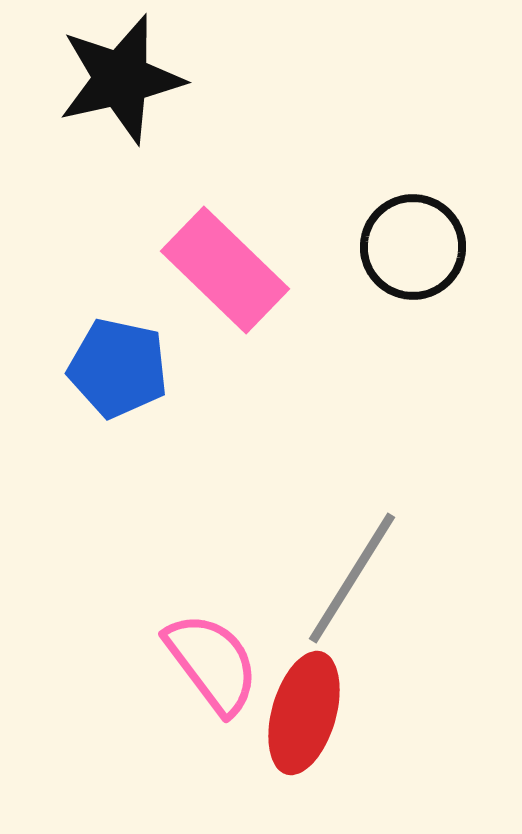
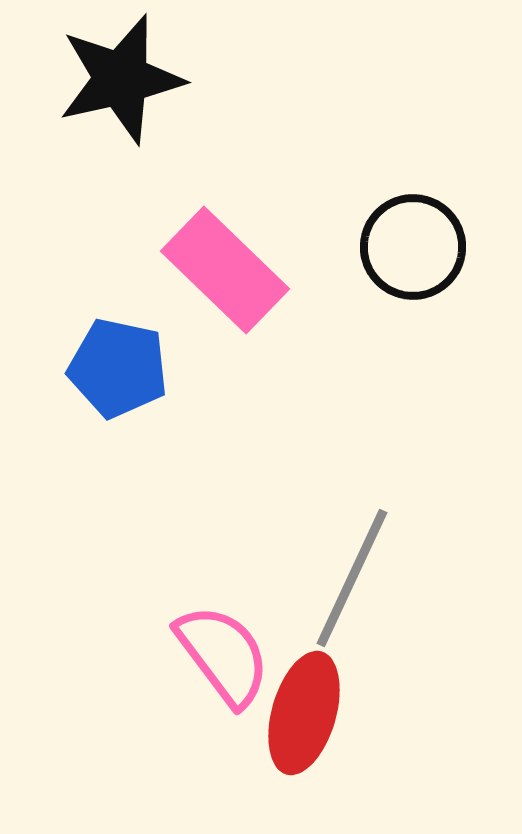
gray line: rotated 7 degrees counterclockwise
pink semicircle: moved 11 px right, 8 px up
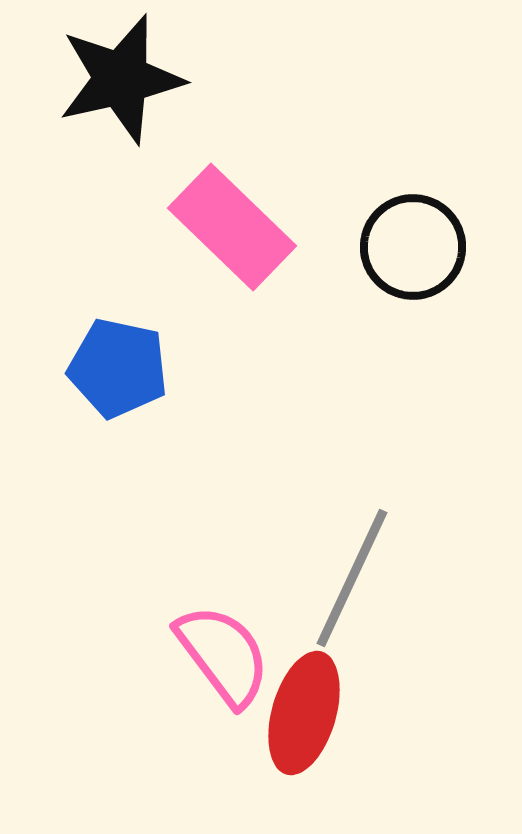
pink rectangle: moved 7 px right, 43 px up
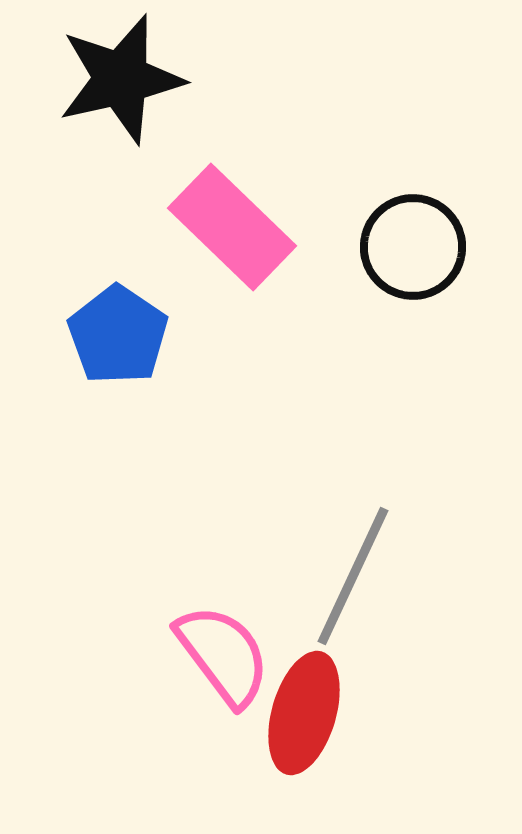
blue pentagon: moved 33 px up; rotated 22 degrees clockwise
gray line: moved 1 px right, 2 px up
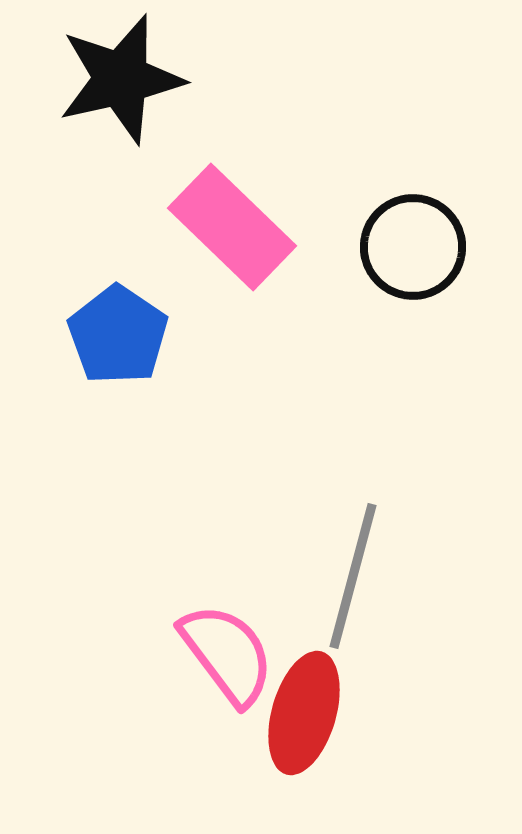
gray line: rotated 10 degrees counterclockwise
pink semicircle: moved 4 px right, 1 px up
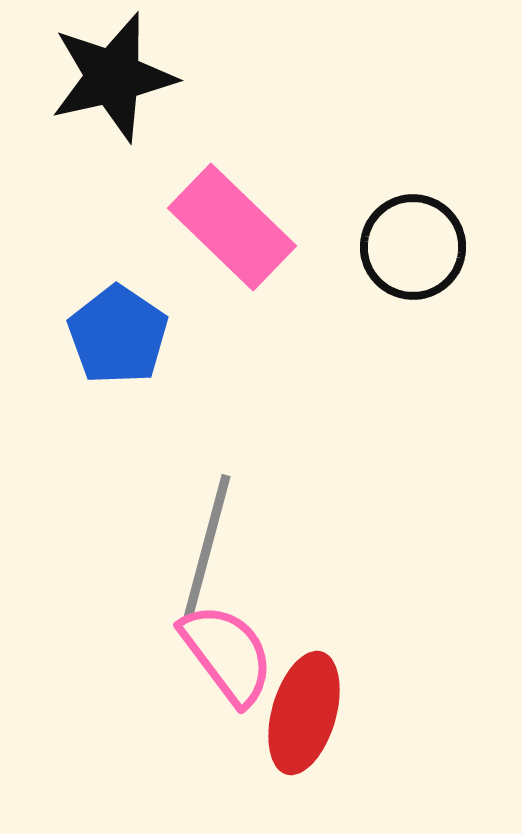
black star: moved 8 px left, 2 px up
gray line: moved 146 px left, 29 px up
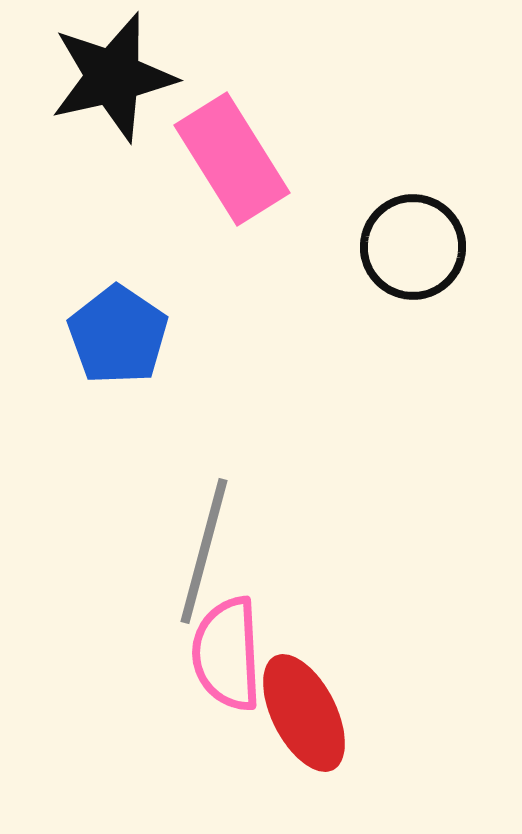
pink rectangle: moved 68 px up; rotated 14 degrees clockwise
gray line: moved 3 px left, 4 px down
pink semicircle: rotated 146 degrees counterclockwise
red ellipse: rotated 43 degrees counterclockwise
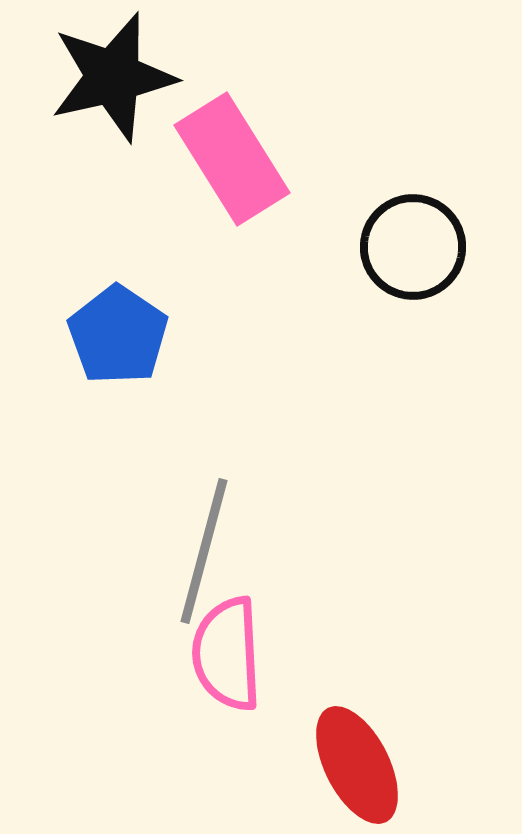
red ellipse: moved 53 px right, 52 px down
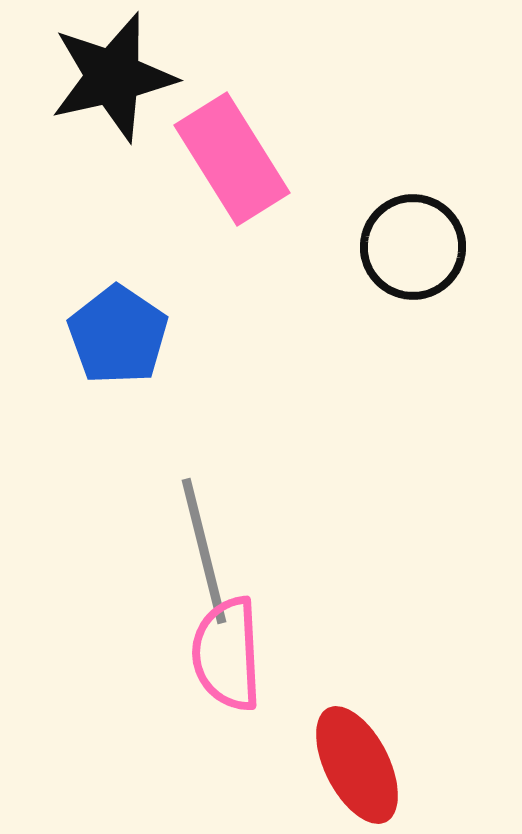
gray line: rotated 29 degrees counterclockwise
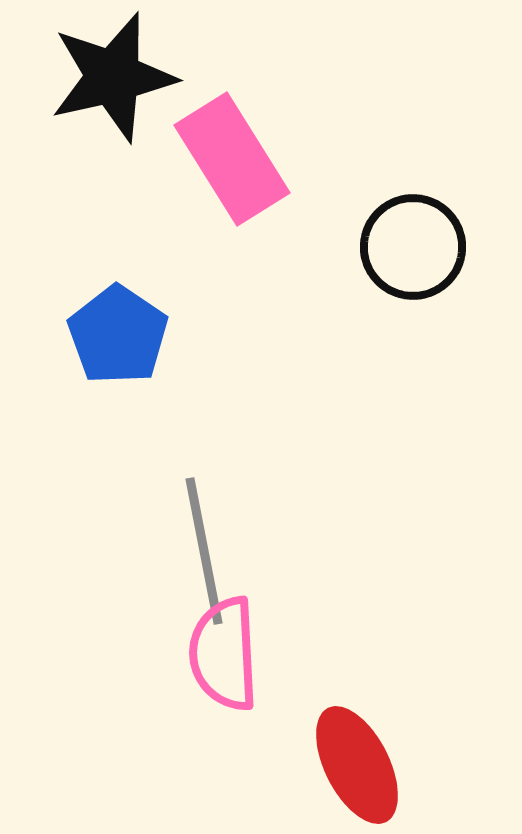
gray line: rotated 3 degrees clockwise
pink semicircle: moved 3 px left
